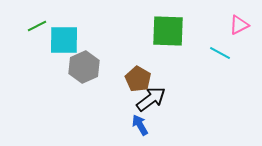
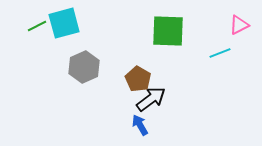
cyan square: moved 17 px up; rotated 16 degrees counterclockwise
cyan line: rotated 50 degrees counterclockwise
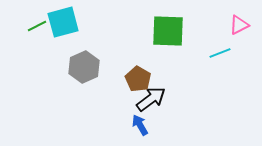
cyan square: moved 1 px left, 1 px up
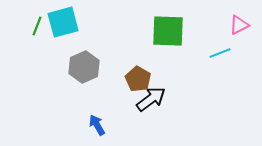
green line: rotated 42 degrees counterclockwise
blue arrow: moved 43 px left
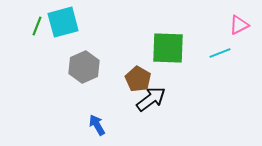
green square: moved 17 px down
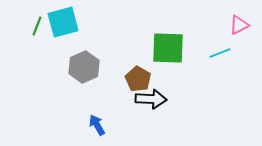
black arrow: rotated 40 degrees clockwise
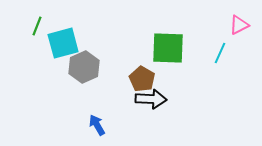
cyan square: moved 21 px down
cyan line: rotated 45 degrees counterclockwise
brown pentagon: moved 4 px right
